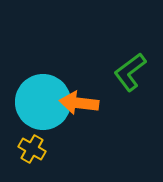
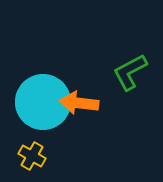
green L-shape: rotated 9 degrees clockwise
yellow cross: moved 7 px down
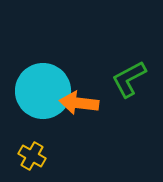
green L-shape: moved 1 px left, 7 px down
cyan circle: moved 11 px up
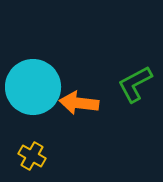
green L-shape: moved 6 px right, 5 px down
cyan circle: moved 10 px left, 4 px up
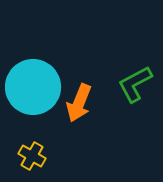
orange arrow: rotated 75 degrees counterclockwise
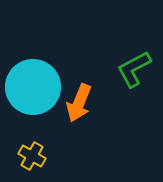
green L-shape: moved 1 px left, 15 px up
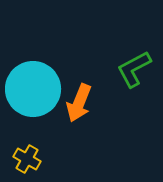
cyan circle: moved 2 px down
yellow cross: moved 5 px left, 3 px down
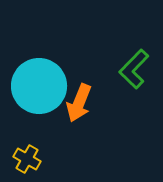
green L-shape: rotated 18 degrees counterclockwise
cyan circle: moved 6 px right, 3 px up
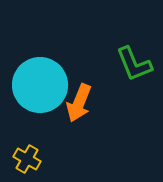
green L-shape: moved 5 px up; rotated 66 degrees counterclockwise
cyan circle: moved 1 px right, 1 px up
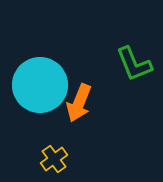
yellow cross: moved 27 px right; rotated 24 degrees clockwise
